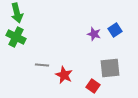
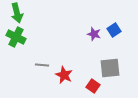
blue square: moved 1 px left
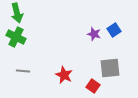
gray line: moved 19 px left, 6 px down
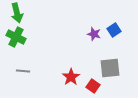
red star: moved 7 px right, 2 px down; rotated 12 degrees clockwise
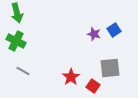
green cross: moved 4 px down
gray line: rotated 24 degrees clockwise
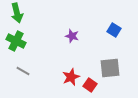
blue square: rotated 24 degrees counterclockwise
purple star: moved 22 px left, 2 px down
red star: rotated 12 degrees clockwise
red square: moved 3 px left, 1 px up
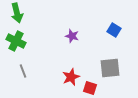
gray line: rotated 40 degrees clockwise
red square: moved 3 px down; rotated 16 degrees counterclockwise
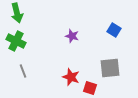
red star: rotated 30 degrees counterclockwise
